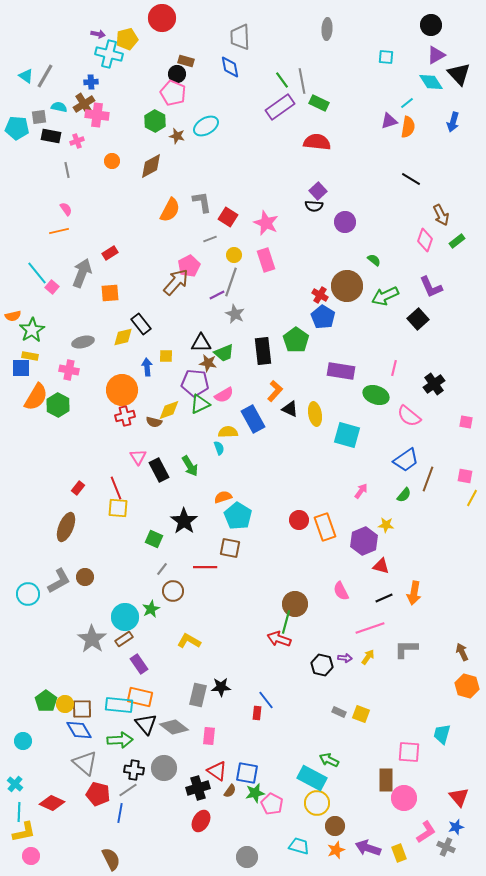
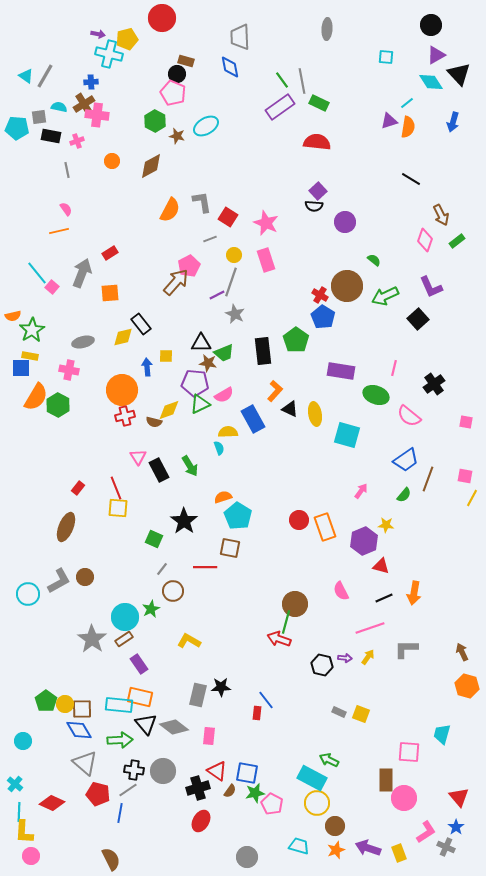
gray circle at (164, 768): moved 1 px left, 3 px down
blue star at (456, 827): rotated 21 degrees counterclockwise
yellow L-shape at (24, 832): rotated 105 degrees clockwise
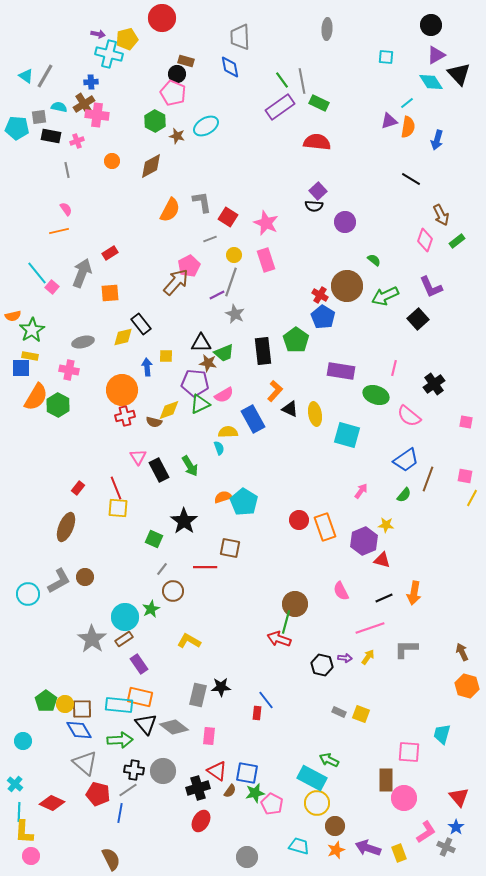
blue arrow at (453, 122): moved 16 px left, 18 px down
cyan pentagon at (238, 516): moved 6 px right, 14 px up
red triangle at (381, 566): moved 1 px right, 6 px up
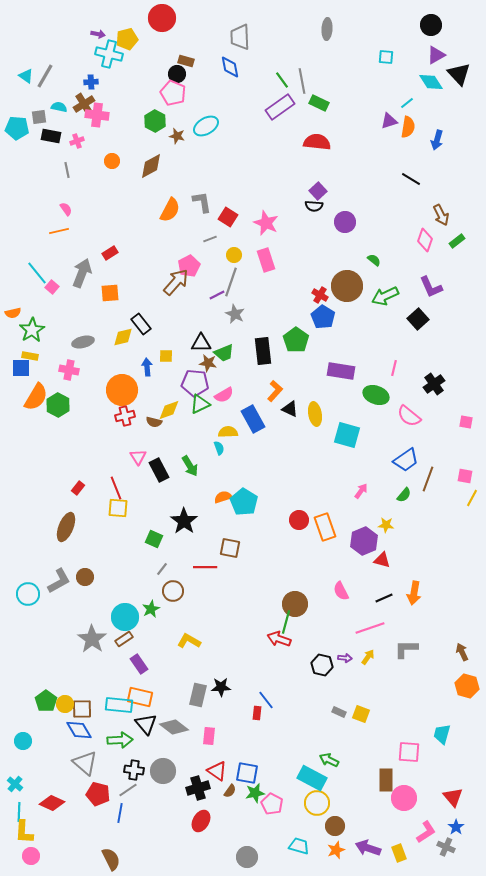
orange semicircle at (13, 316): moved 3 px up
red triangle at (459, 797): moved 6 px left
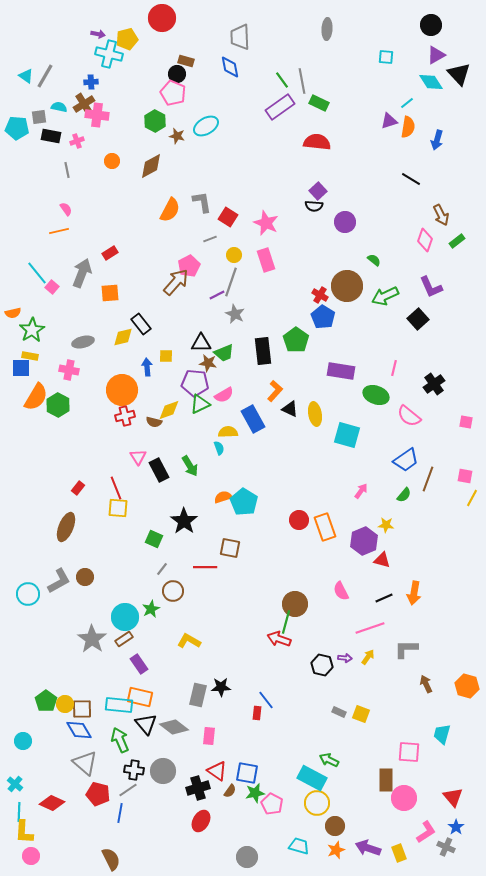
brown arrow at (462, 652): moved 36 px left, 32 px down
green arrow at (120, 740): rotated 110 degrees counterclockwise
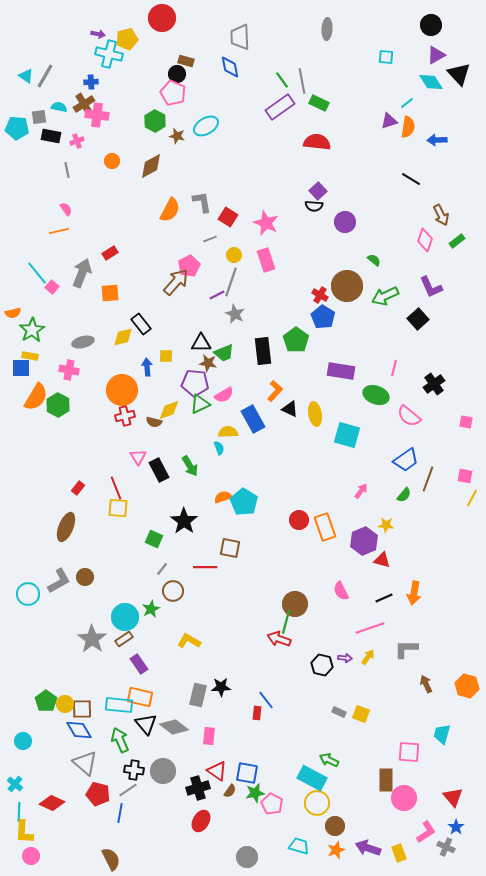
blue arrow at (437, 140): rotated 72 degrees clockwise
